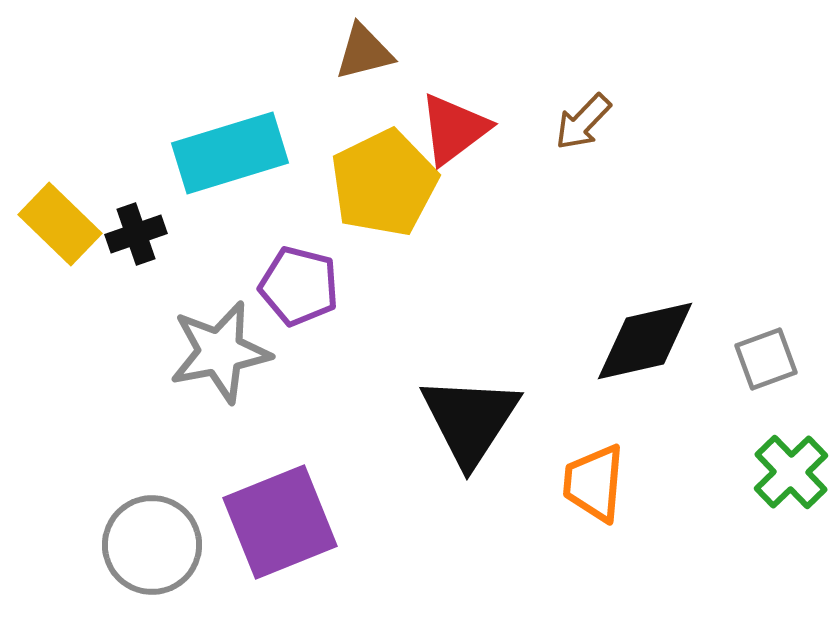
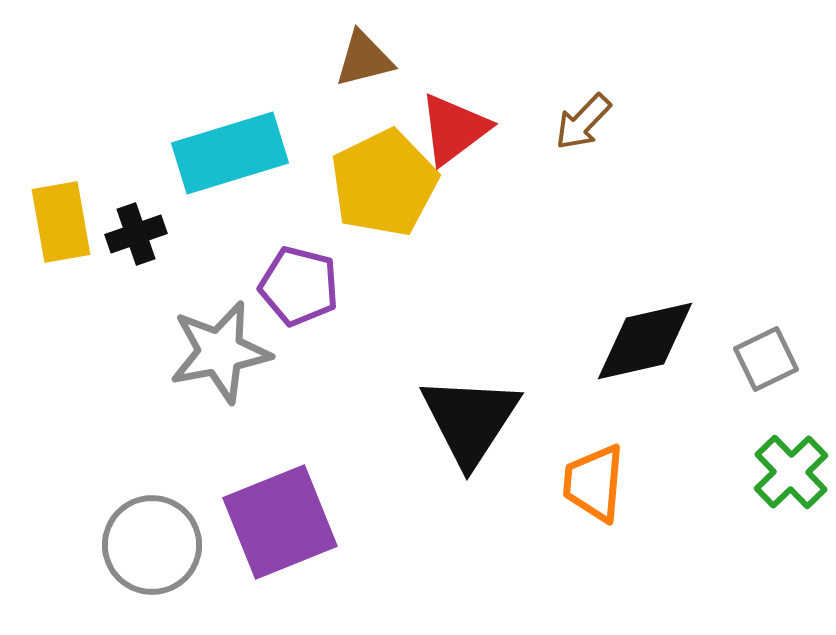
brown triangle: moved 7 px down
yellow rectangle: moved 1 px right, 2 px up; rotated 36 degrees clockwise
gray square: rotated 6 degrees counterclockwise
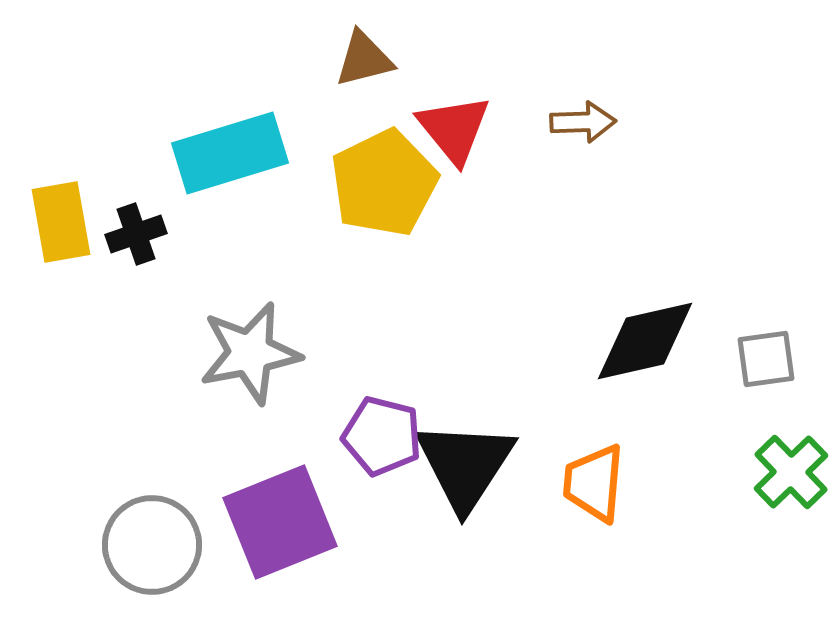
brown arrow: rotated 136 degrees counterclockwise
red triangle: rotated 32 degrees counterclockwise
purple pentagon: moved 83 px right, 150 px down
gray star: moved 30 px right, 1 px down
gray square: rotated 18 degrees clockwise
black triangle: moved 5 px left, 45 px down
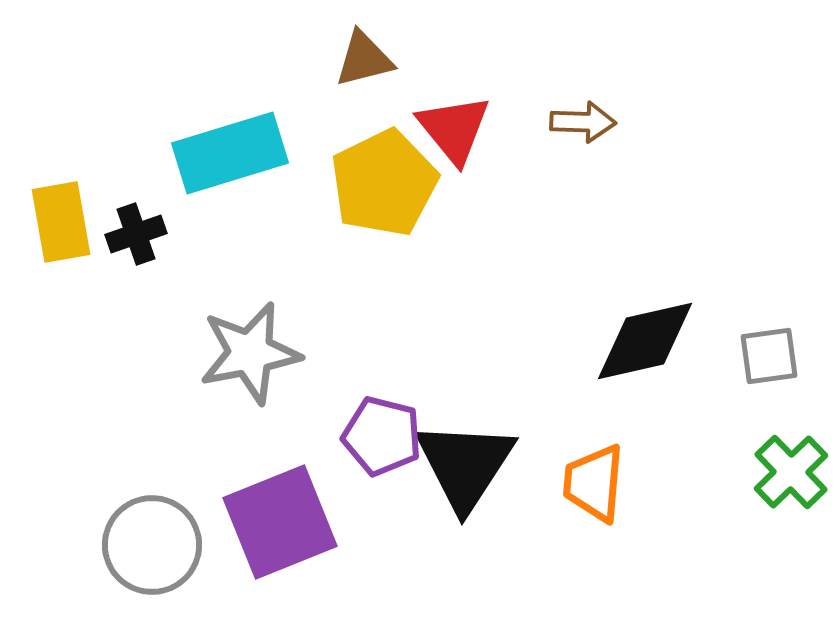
brown arrow: rotated 4 degrees clockwise
gray square: moved 3 px right, 3 px up
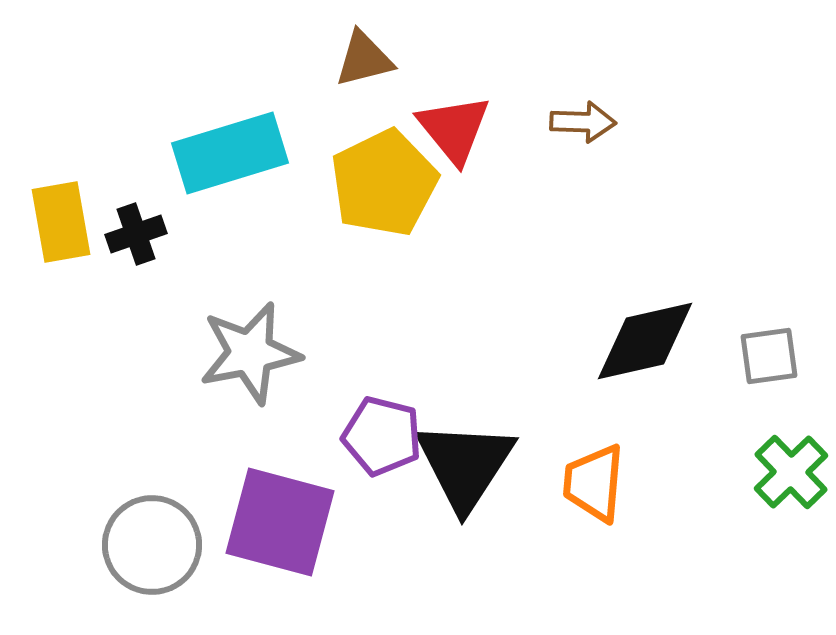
purple square: rotated 37 degrees clockwise
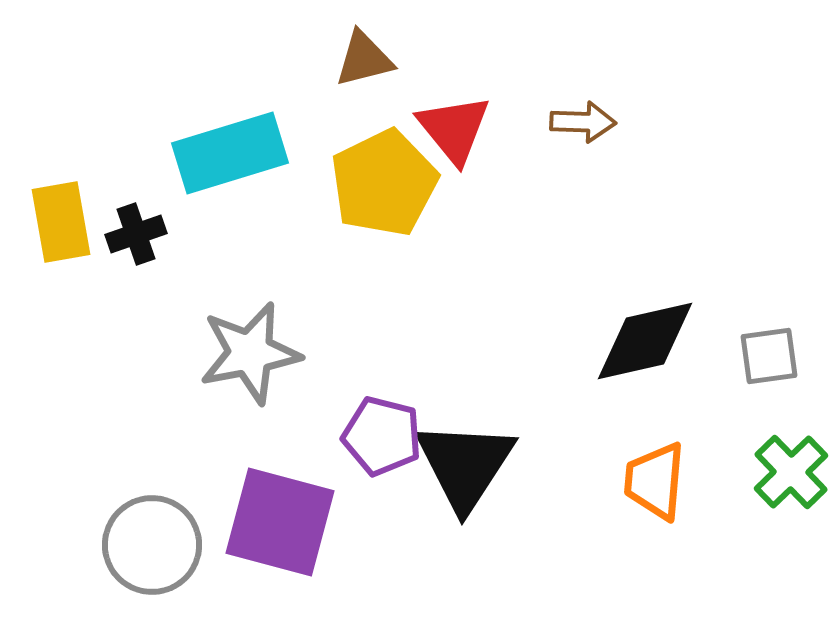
orange trapezoid: moved 61 px right, 2 px up
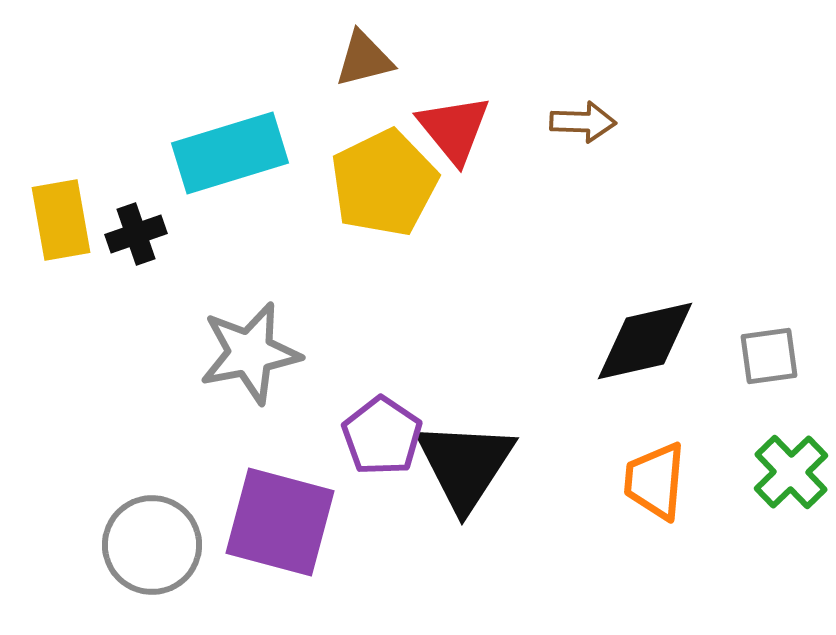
yellow rectangle: moved 2 px up
purple pentagon: rotated 20 degrees clockwise
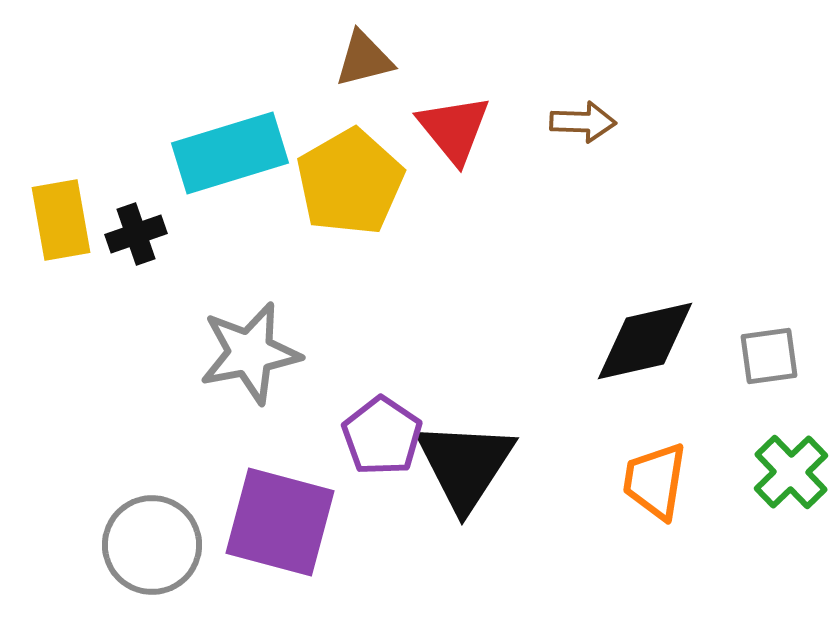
yellow pentagon: moved 34 px left, 1 px up; rotated 4 degrees counterclockwise
orange trapezoid: rotated 4 degrees clockwise
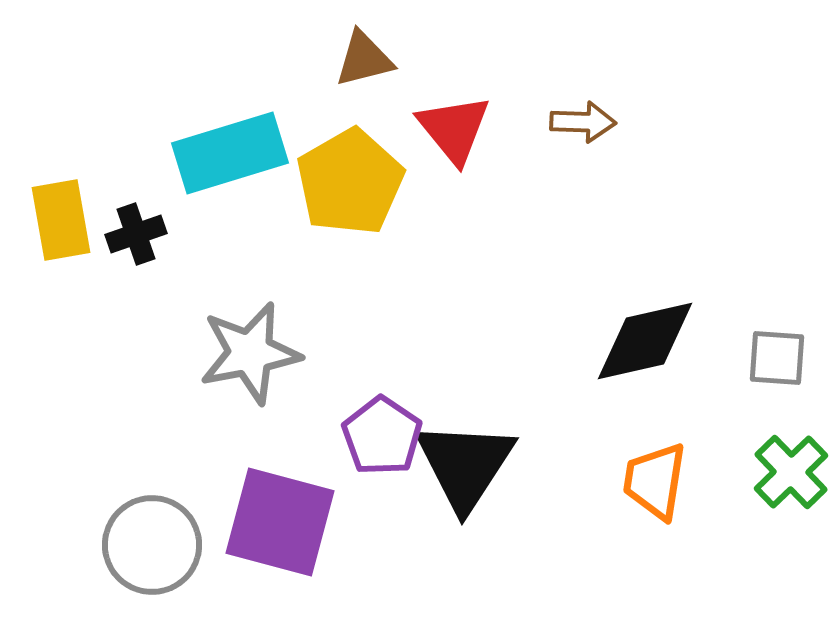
gray square: moved 8 px right, 2 px down; rotated 12 degrees clockwise
